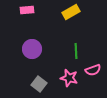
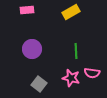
pink semicircle: moved 1 px left, 3 px down; rotated 28 degrees clockwise
pink star: moved 2 px right
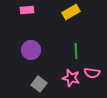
purple circle: moved 1 px left, 1 px down
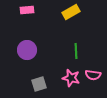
purple circle: moved 4 px left
pink semicircle: moved 1 px right, 2 px down
gray square: rotated 35 degrees clockwise
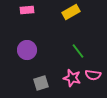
green line: moved 2 px right; rotated 35 degrees counterclockwise
pink star: moved 1 px right
gray square: moved 2 px right, 1 px up
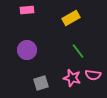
yellow rectangle: moved 6 px down
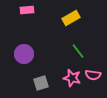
purple circle: moved 3 px left, 4 px down
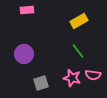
yellow rectangle: moved 8 px right, 3 px down
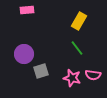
yellow rectangle: rotated 30 degrees counterclockwise
green line: moved 1 px left, 3 px up
gray square: moved 12 px up
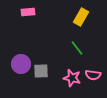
pink rectangle: moved 1 px right, 2 px down
yellow rectangle: moved 2 px right, 4 px up
purple circle: moved 3 px left, 10 px down
gray square: rotated 14 degrees clockwise
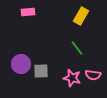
yellow rectangle: moved 1 px up
